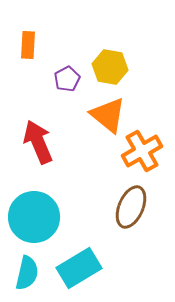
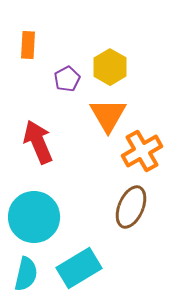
yellow hexagon: rotated 20 degrees clockwise
orange triangle: rotated 21 degrees clockwise
cyan semicircle: moved 1 px left, 1 px down
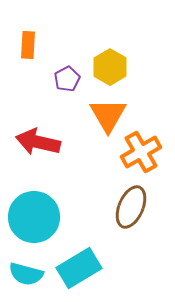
red arrow: rotated 54 degrees counterclockwise
orange cross: moved 1 px left, 1 px down
cyan semicircle: rotated 92 degrees clockwise
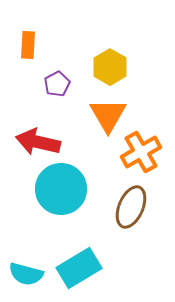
purple pentagon: moved 10 px left, 5 px down
cyan circle: moved 27 px right, 28 px up
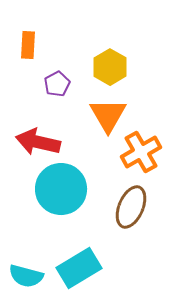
cyan semicircle: moved 2 px down
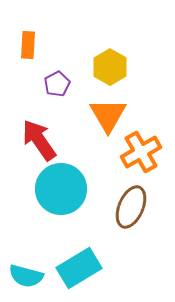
red arrow: moved 1 px right, 2 px up; rotated 42 degrees clockwise
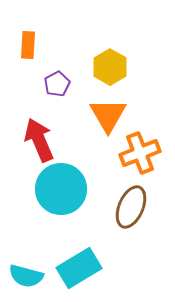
red arrow: rotated 12 degrees clockwise
orange cross: moved 1 px left, 1 px down; rotated 9 degrees clockwise
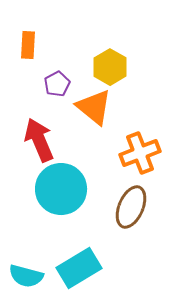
orange triangle: moved 14 px left, 8 px up; rotated 21 degrees counterclockwise
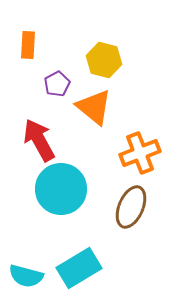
yellow hexagon: moved 6 px left, 7 px up; rotated 16 degrees counterclockwise
red arrow: rotated 6 degrees counterclockwise
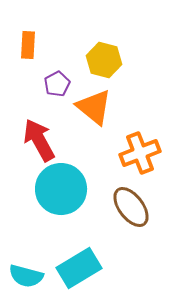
brown ellipse: rotated 60 degrees counterclockwise
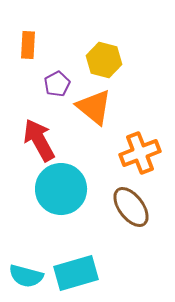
cyan rectangle: moved 3 px left, 5 px down; rotated 15 degrees clockwise
